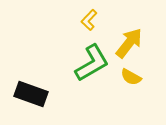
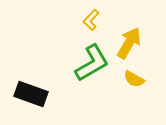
yellow L-shape: moved 2 px right
yellow arrow: rotated 8 degrees counterclockwise
yellow semicircle: moved 3 px right, 2 px down
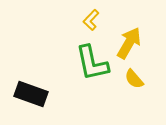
green L-shape: rotated 108 degrees clockwise
yellow semicircle: rotated 20 degrees clockwise
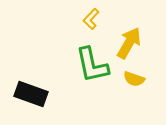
yellow L-shape: moved 1 px up
green L-shape: moved 2 px down
yellow semicircle: rotated 30 degrees counterclockwise
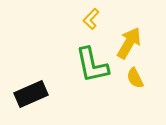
yellow semicircle: moved 1 px right, 1 px up; rotated 45 degrees clockwise
black rectangle: rotated 44 degrees counterclockwise
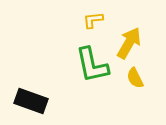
yellow L-shape: moved 2 px right, 1 px down; rotated 40 degrees clockwise
black rectangle: moved 7 px down; rotated 44 degrees clockwise
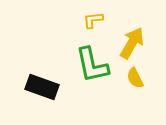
yellow arrow: moved 3 px right
black rectangle: moved 11 px right, 14 px up
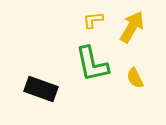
yellow arrow: moved 16 px up
green L-shape: moved 1 px up
black rectangle: moved 1 px left, 2 px down
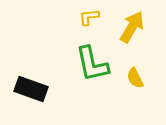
yellow L-shape: moved 4 px left, 3 px up
black rectangle: moved 10 px left
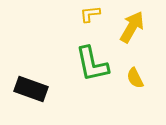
yellow L-shape: moved 1 px right, 3 px up
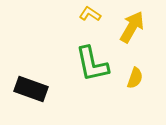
yellow L-shape: rotated 40 degrees clockwise
yellow semicircle: rotated 135 degrees counterclockwise
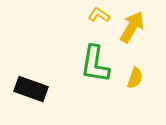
yellow L-shape: moved 9 px right, 1 px down
green L-shape: moved 3 px right; rotated 21 degrees clockwise
